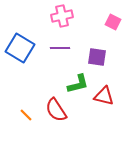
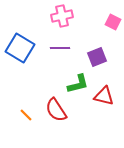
purple square: rotated 30 degrees counterclockwise
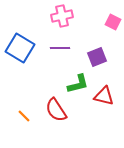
orange line: moved 2 px left, 1 px down
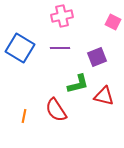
orange line: rotated 56 degrees clockwise
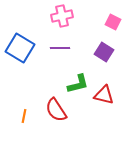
purple square: moved 7 px right, 5 px up; rotated 36 degrees counterclockwise
red triangle: moved 1 px up
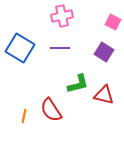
red semicircle: moved 5 px left
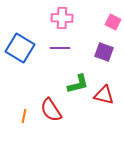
pink cross: moved 2 px down; rotated 15 degrees clockwise
purple square: rotated 12 degrees counterclockwise
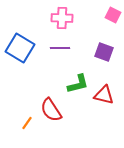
pink square: moved 7 px up
orange line: moved 3 px right, 7 px down; rotated 24 degrees clockwise
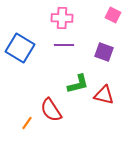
purple line: moved 4 px right, 3 px up
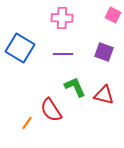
purple line: moved 1 px left, 9 px down
green L-shape: moved 3 px left, 3 px down; rotated 100 degrees counterclockwise
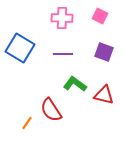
pink square: moved 13 px left, 1 px down
green L-shape: moved 3 px up; rotated 30 degrees counterclockwise
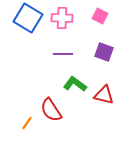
blue square: moved 8 px right, 30 px up
